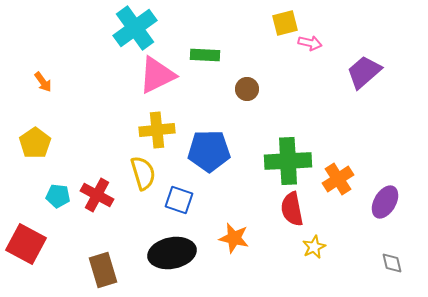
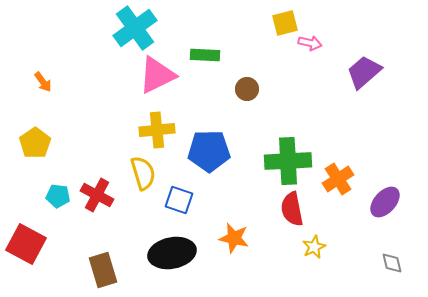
purple ellipse: rotated 12 degrees clockwise
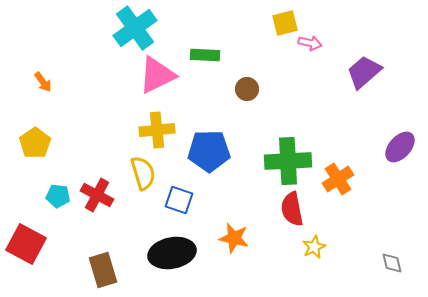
purple ellipse: moved 15 px right, 55 px up
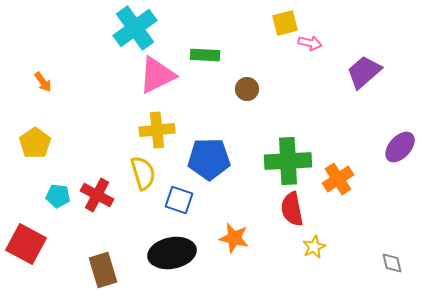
blue pentagon: moved 8 px down
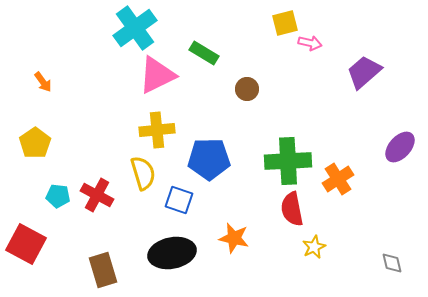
green rectangle: moved 1 px left, 2 px up; rotated 28 degrees clockwise
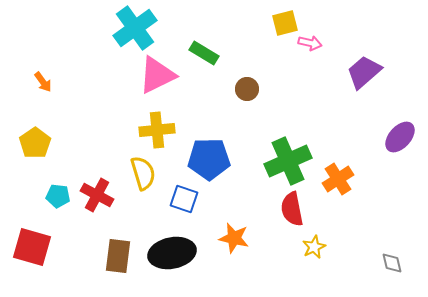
purple ellipse: moved 10 px up
green cross: rotated 21 degrees counterclockwise
blue square: moved 5 px right, 1 px up
red square: moved 6 px right, 3 px down; rotated 12 degrees counterclockwise
brown rectangle: moved 15 px right, 14 px up; rotated 24 degrees clockwise
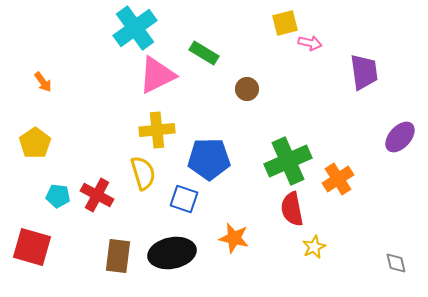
purple trapezoid: rotated 123 degrees clockwise
gray diamond: moved 4 px right
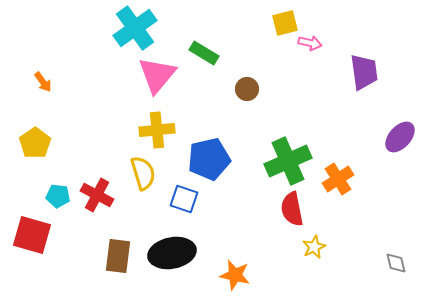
pink triangle: rotated 24 degrees counterclockwise
blue pentagon: rotated 12 degrees counterclockwise
orange star: moved 1 px right, 37 px down
red square: moved 12 px up
